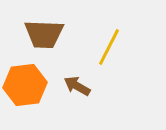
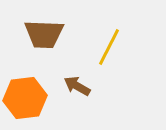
orange hexagon: moved 13 px down
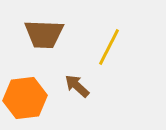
brown arrow: rotated 12 degrees clockwise
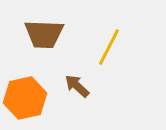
orange hexagon: rotated 6 degrees counterclockwise
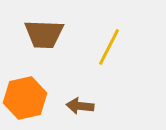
brown arrow: moved 3 px right, 20 px down; rotated 36 degrees counterclockwise
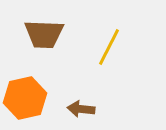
brown arrow: moved 1 px right, 3 px down
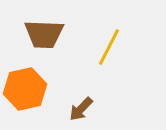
orange hexagon: moved 9 px up
brown arrow: rotated 52 degrees counterclockwise
